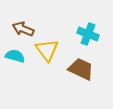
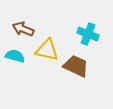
yellow triangle: rotated 40 degrees counterclockwise
brown trapezoid: moved 5 px left, 3 px up
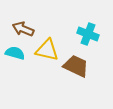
cyan semicircle: moved 3 px up
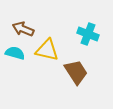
brown trapezoid: moved 6 px down; rotated 32 degrees clockwise
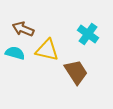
cyan cross: rotated 15 degrees clockwise
